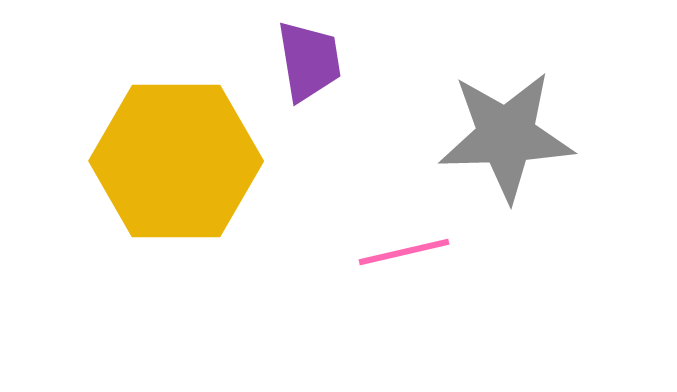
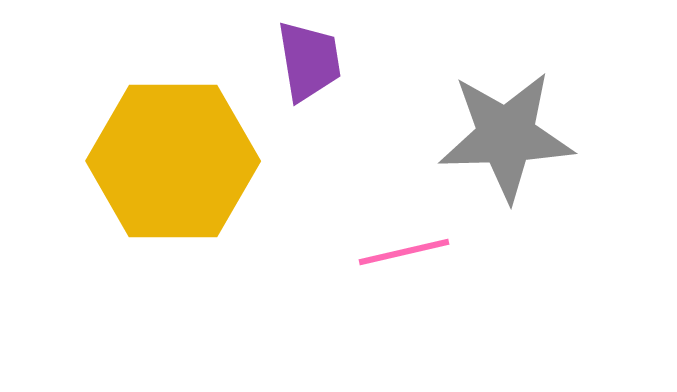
yellow hexagon: moved 3 px left
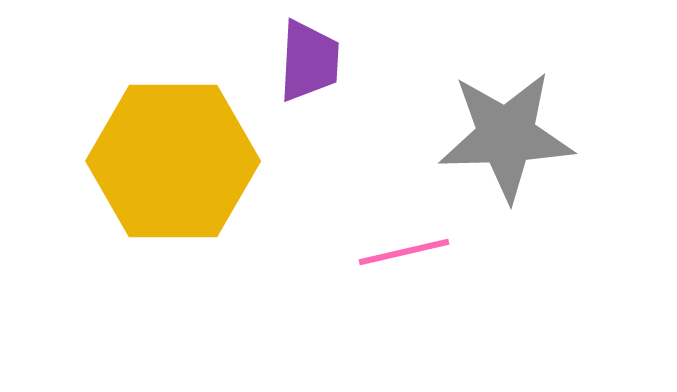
purple trapezoid: rotated 12 degrees clockwise
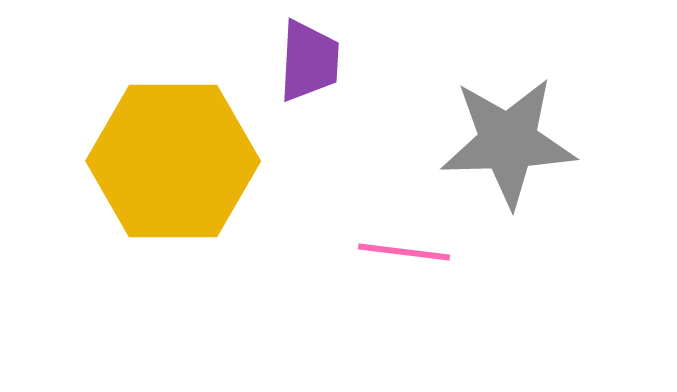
gray star: moved 2 px right, 6 px down
pink line: rotated 20 degrees clockwise
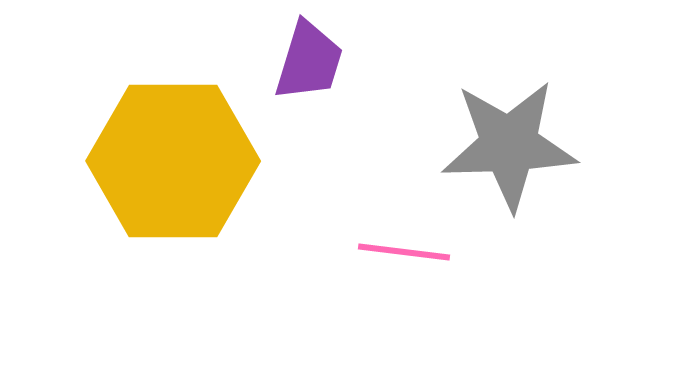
purple trapezoid: rotated 14 degrees clockwise
gray star: moved 1 px right, 3 px down
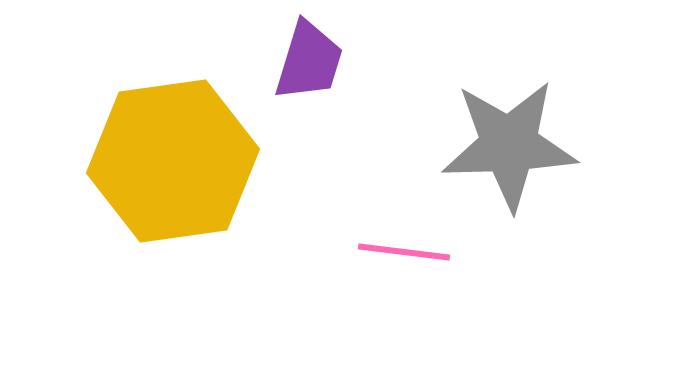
yellow hexagon: rotated 8 degrees counterclockwise
